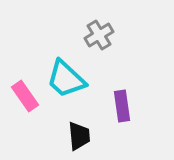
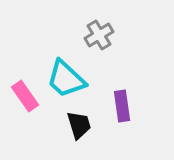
black trapezoid: moved 11 px up; rotated 12 degrees counterclockwise
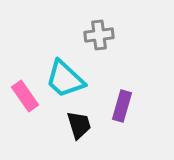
gray cross: rotated 24 degrees clockwise
cyan trapezoid: moved 1 px left
purple rectangle: rotated 24 degrees clockwise
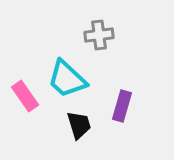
cyan trapezoid: moved 2 px right
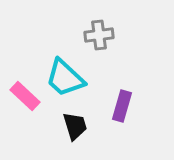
cyan trapezoid: moved 2 px left, 1 px up
pink rectangle: rotated 12 degrees counterclockwise
black trapezoid: moved 4 px left, 1 px down
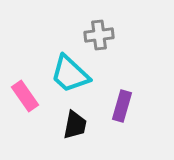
cyan trapezoid: moved 5 px right, 4 px up
pink rectangle: rotated 12 degrees clockwise
black trapezoid: moved 1 px up; rotated 28 degrees clockwise
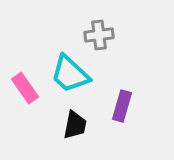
pink rectangle: moved 8 px up
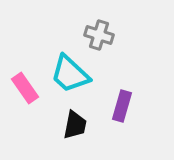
gray cross: rotated 24 degrees clockwise
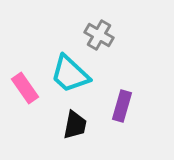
gray cross: rotated 12 degrees clockwise
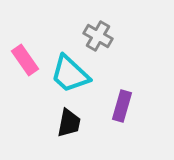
gray cross: moved 1 px left, 1 px down
pink rectangle: moved 28 px up
black trapezoid: moved 6 px left, 2 px up
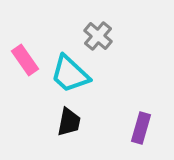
gray cross: rotated 12 degrees clockwise
purple rectangle: moved 19 px right, 22 px down
black trapezoid: moved 1 px up
